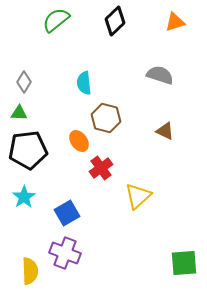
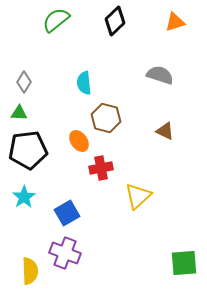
red cross: rotated 25 degrees clockwise
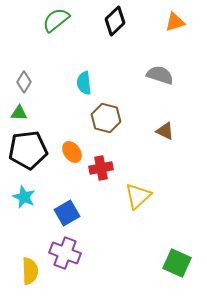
orange ellipse: moved 7 px left, 11 px down
cyan star: rotated 15 degrees counterclockwise
green square: moved 7 px left; rotated 28 degrees clockwise
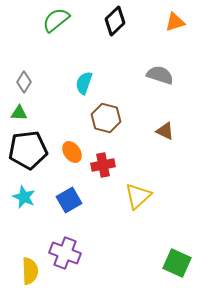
cyan semicircle: rotated 25 degrees clockwise
red cross: moved 2 px right, 3 px up
blue square: moved 2 px right, 13 px up
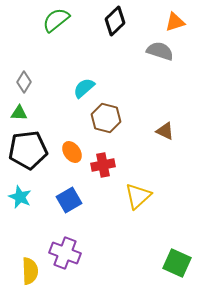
gray semicircle: moved 24 px up
cyan semicircle: moved 5 px down; rotated 30 degrees clockwise
cyan star: moved 4 px left
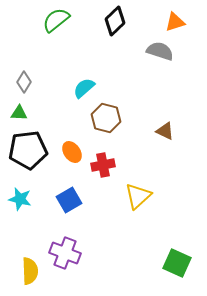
cyan star: moved 2 px down; rotated 10 degrees counterclockwise
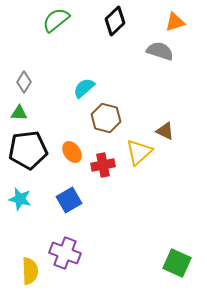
yellow triangle: moved 1 px right, 44 px up
